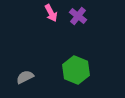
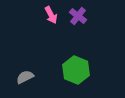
pink arrow: moved 2 px down
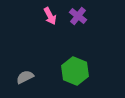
pink arrow: moved 1 px left, 1 px down
green hexagon: moved 1 px left, 1 px down
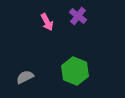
pink arrow: moved 3 px left, 6 px down
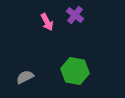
purple cross: moved 3 px left, 1 px up
green hexagon: rotated 12 degrees counterclockwise
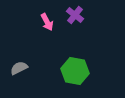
gray semicircle: moved 6 px left, 9 px up
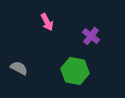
purple cross: moved 16 px right, 21 px down
gray semicircle: rotated 54 degrees clockwise
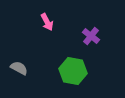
green hexagon: moved 2 px left
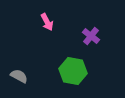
gray semicircle: moved 8 px down
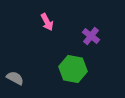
green hexagon: moved 2 px up
gray semicircle: moved 4 px left, 2 px down
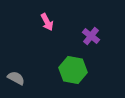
green hexagon: moved 1 px down
gray semicircle: moved 1 px right
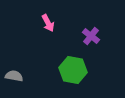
pink arrow: moved 1 px right, 1 px down
gray semicircle: moved 2 px left, 2 px up; rotated 18 degrees counterclockwise
